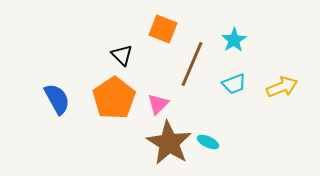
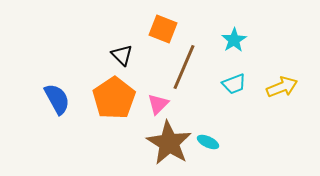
brown line: moved 8 px left, 3 px down
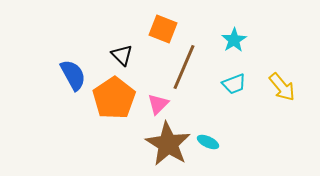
yellow arrow: rotated 72 degrees clockwise
blue semicircle: moved 16 px right, 24 px up
brown star: moved 1 px left, 1 px down
